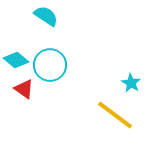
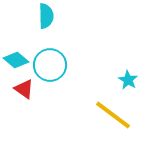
cyan semicircle: rotated 55 degrees clockwise
cyan star: moved 3 px left, 3 px up
yellow line: moved 2 px left
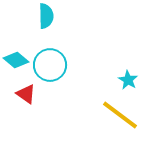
red triangle: moved 2 px right, 5 px down
yellow line: moved 7 px right
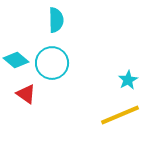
cyan semicircle: moved 10 px right, 4 px down
cyan circle: moved 2 px right, 2 px up
cyan star: rotated 12 degrees clockwise
yellow line: rotated 60 degrees counterclockwise
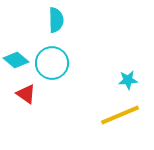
cyan star: rotated 24 degrees clockwise
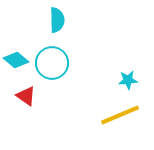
cyan semicircle: moved 1 px right
red triangle: moved 2 px down
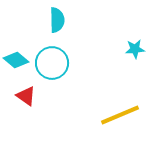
cyan star: moved 7 px right, 31 px up
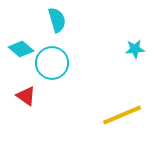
cyan semicircle: rotated 15 degrees counterclockwise
cyan diamond: moved 5 px right, 11 px up
yellow line: moved 2 px right
